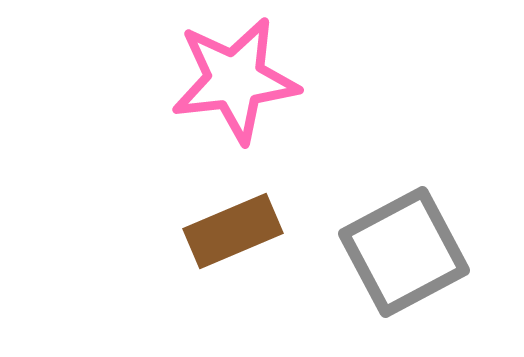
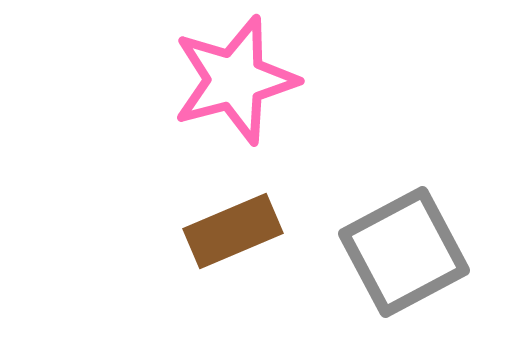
pink star: rotated 8 degrees counterclockwise
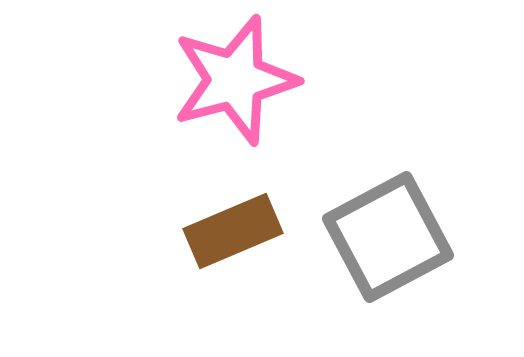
gray square: moved 16 px left, 15 px up
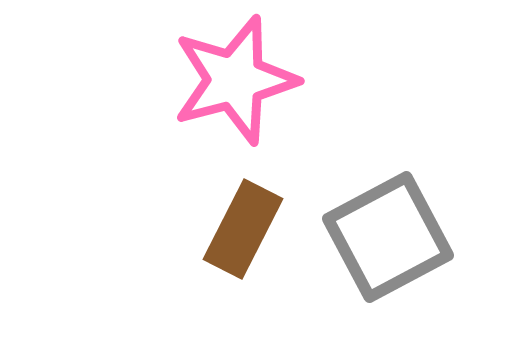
brown rectangle: moved 10 px right, 2 px up; rotated 40 degrees counterclockwise
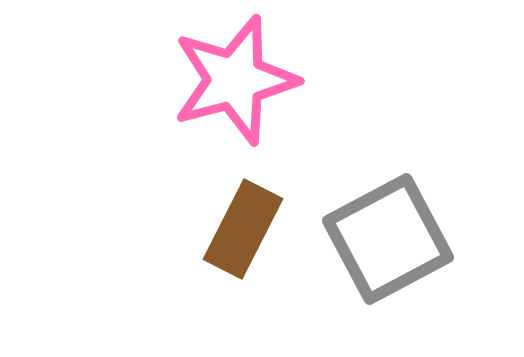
gray square: moved 2 px down
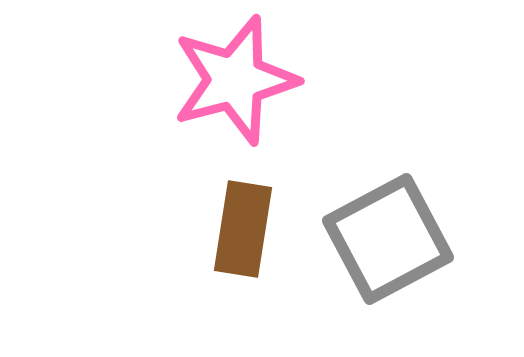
brown rectangle: rotated 18 degrees counterclockwise
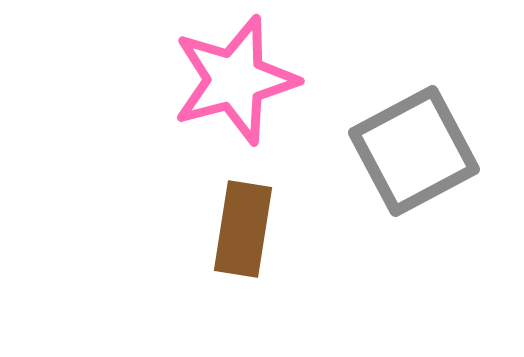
gray square: moved 26 px right, 88 px up
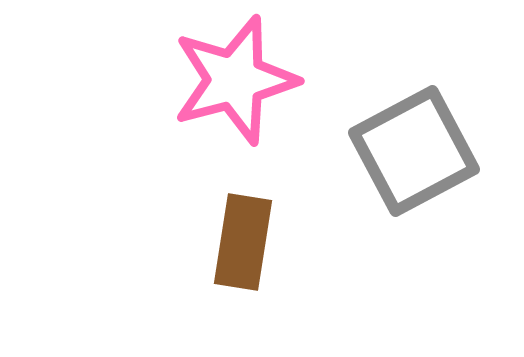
brown rectangle: moved 13 px down
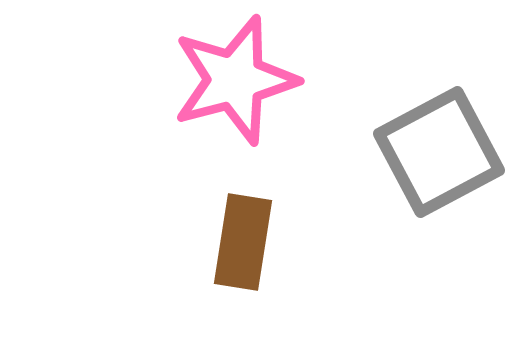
gray square: moved 25 px right, 1 px down
